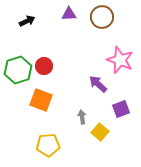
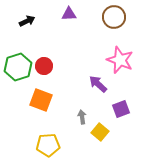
brown circle: moved 12 px right
green hexagon: moved 3 px up
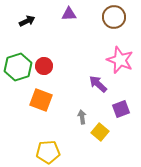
yellow pentagon: moved 7 px down
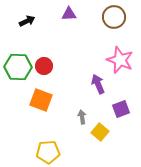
green hexagon: rotated 20 degrees clockwise
purple arrow: rotated 24 degrees clockwise
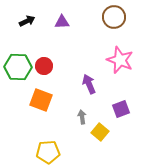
purple triangle: moved 7 px left, 8 px down
purple arrow: moved 9 px left
